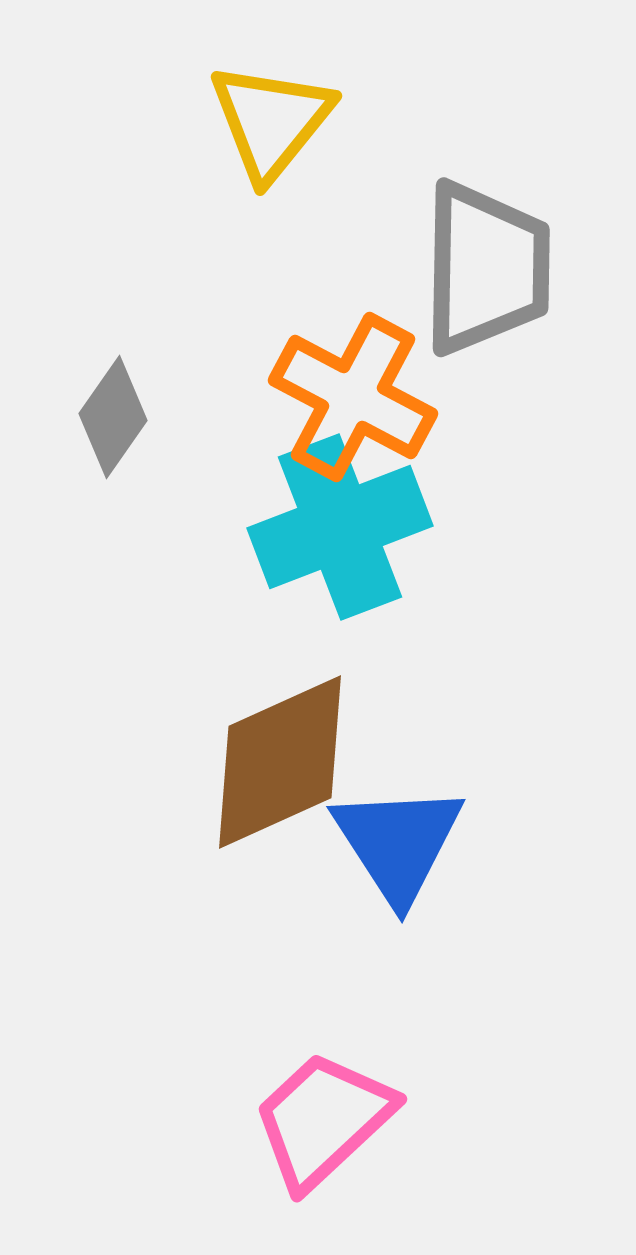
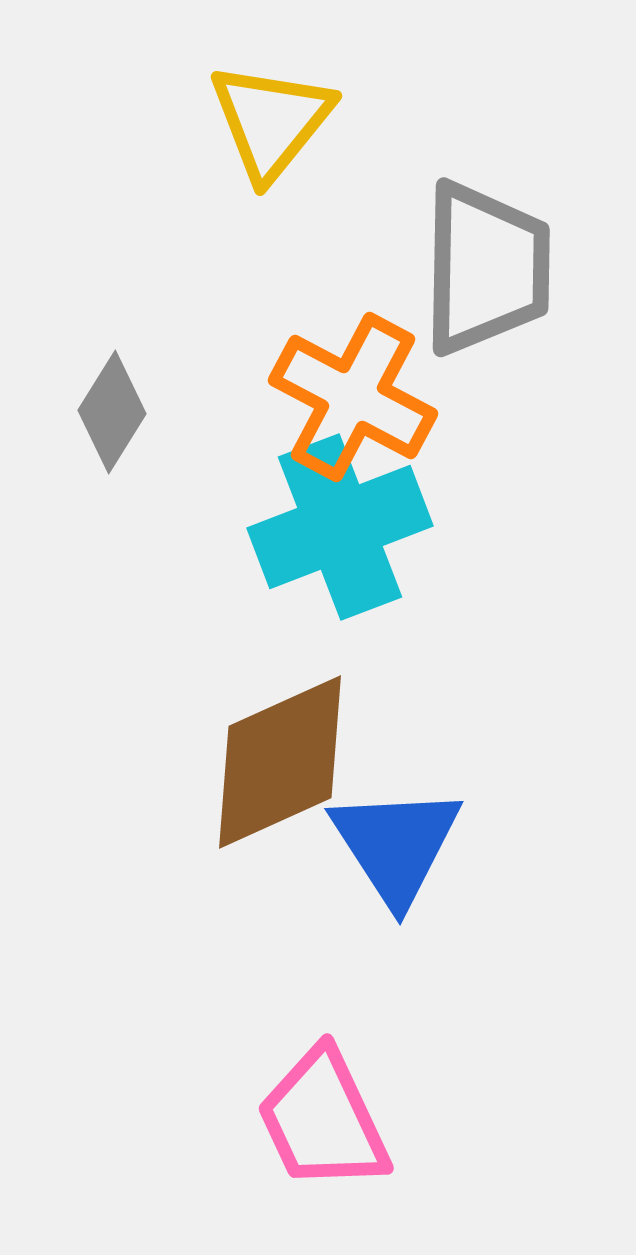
gray diamond: moved 1 px left, 5 px up; rotated 3 degrees counterclockwise
blue triangle: moved 2 px left, 2 px down
pink trapezoid: rotated 72 degrees counterclockwise
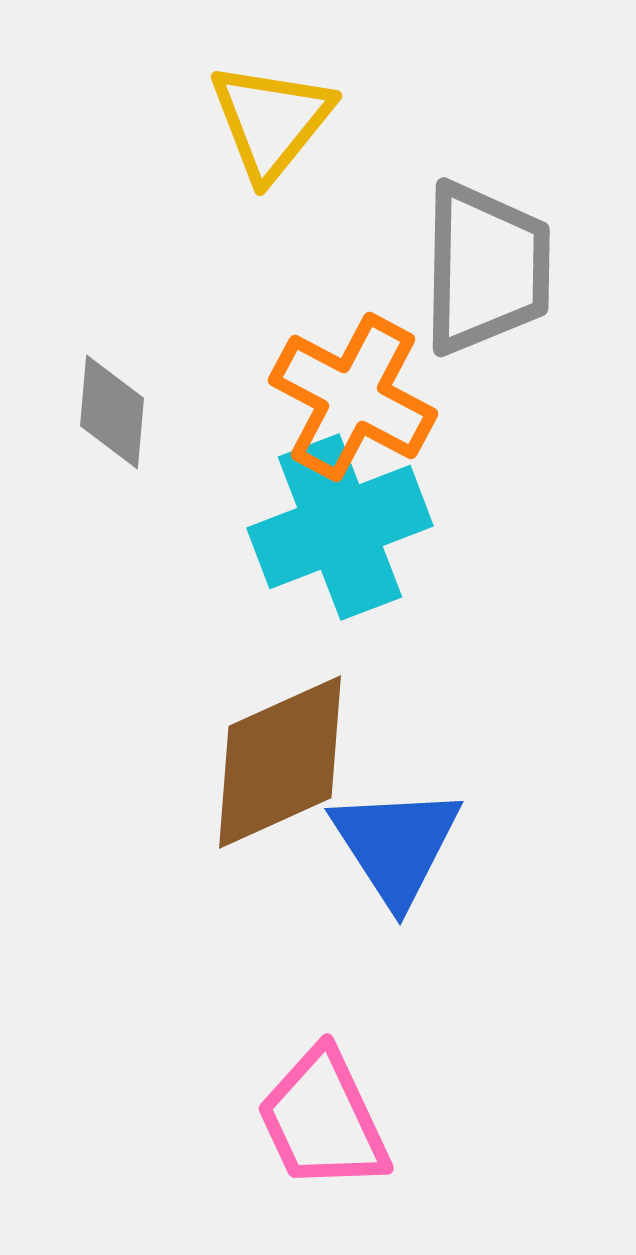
gray diamond: rotated 27 degrees counterclockwise
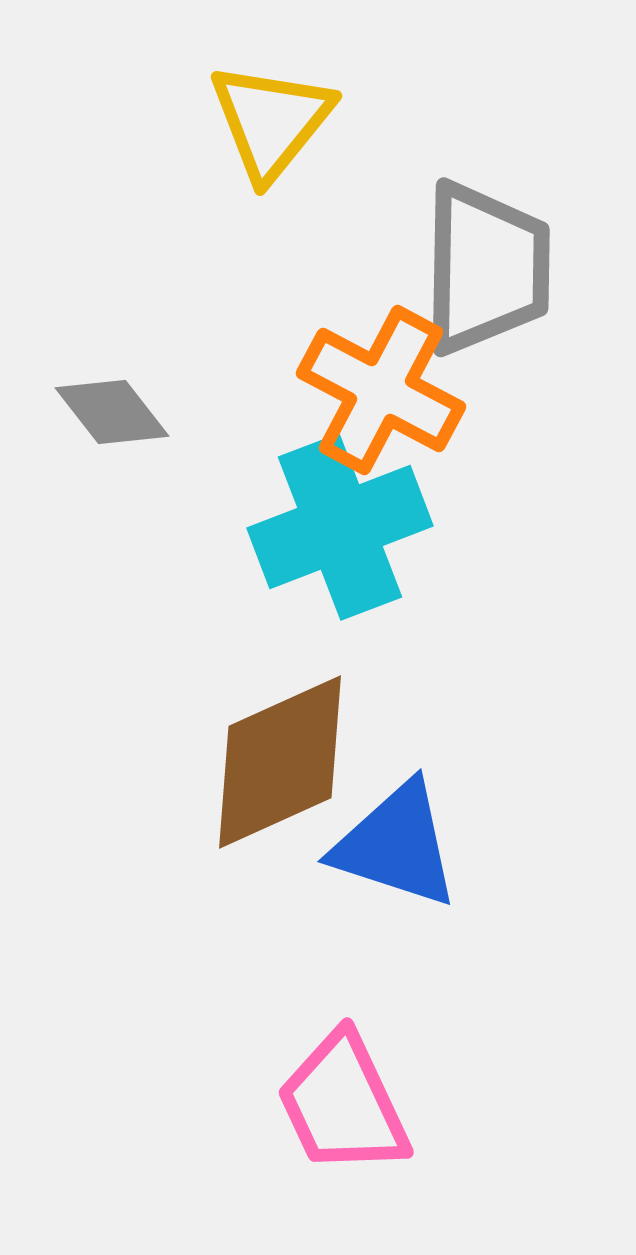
orange cross: moved 28 px right, 7 px up
gray diamond: rotated 43 degrees counterclockwise
blue triangle: rotated 39 degrees counterclockwise
pink trapezoid: moved 20 px right, 16 px up
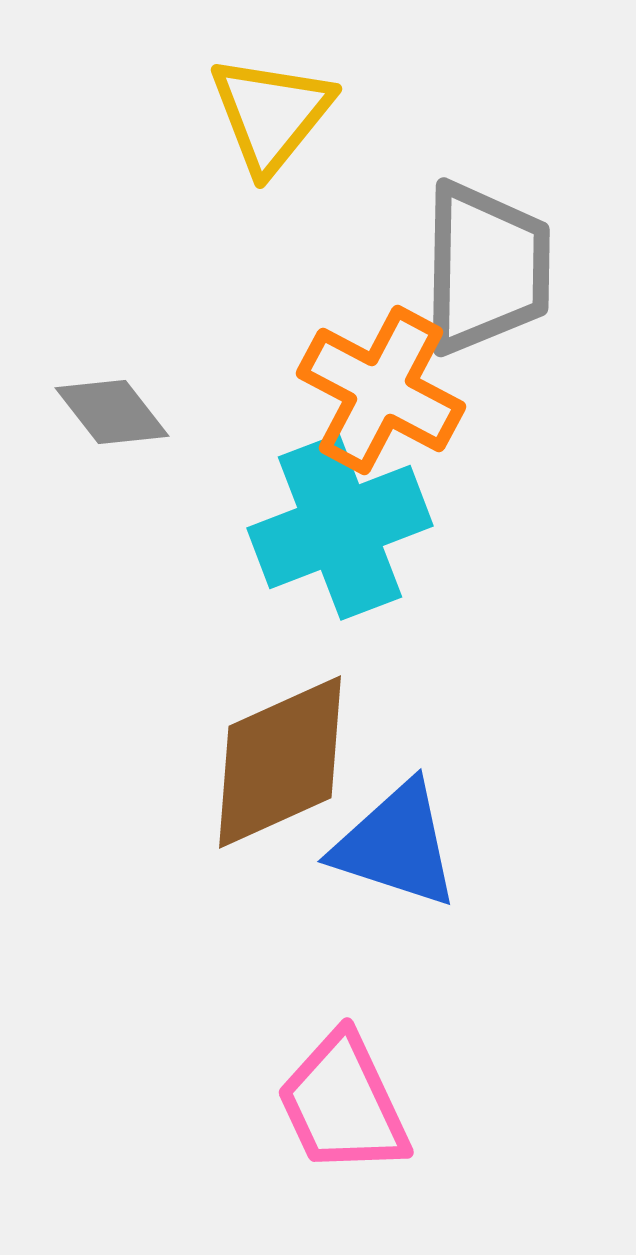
yellow triangle: moved 7 px up
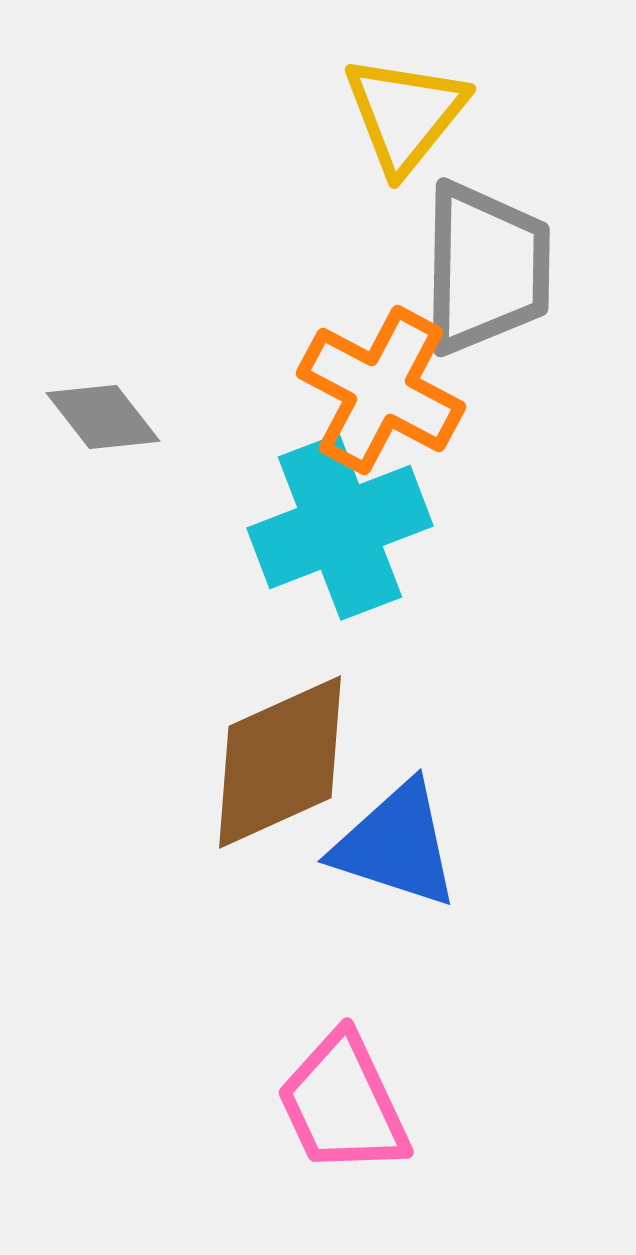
yellow triangle: moved 134 px right
gray diamond: moved 9 px left, 5 px down
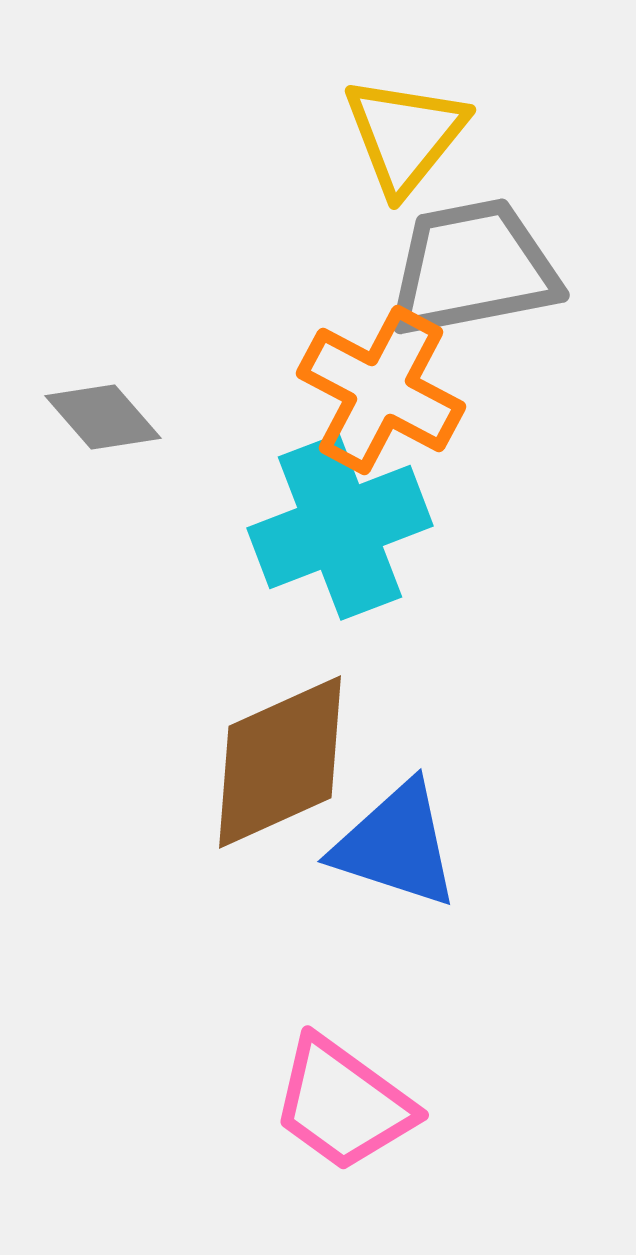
yellow triangle: moved 21 px down
gray trapezoid: moved 13 px left; rotated 102 degrees counterclockwise
gray diamond: rotated 3 degrees counterclockwise
pink trapezoid: rotated 29 degrees counterclockwise
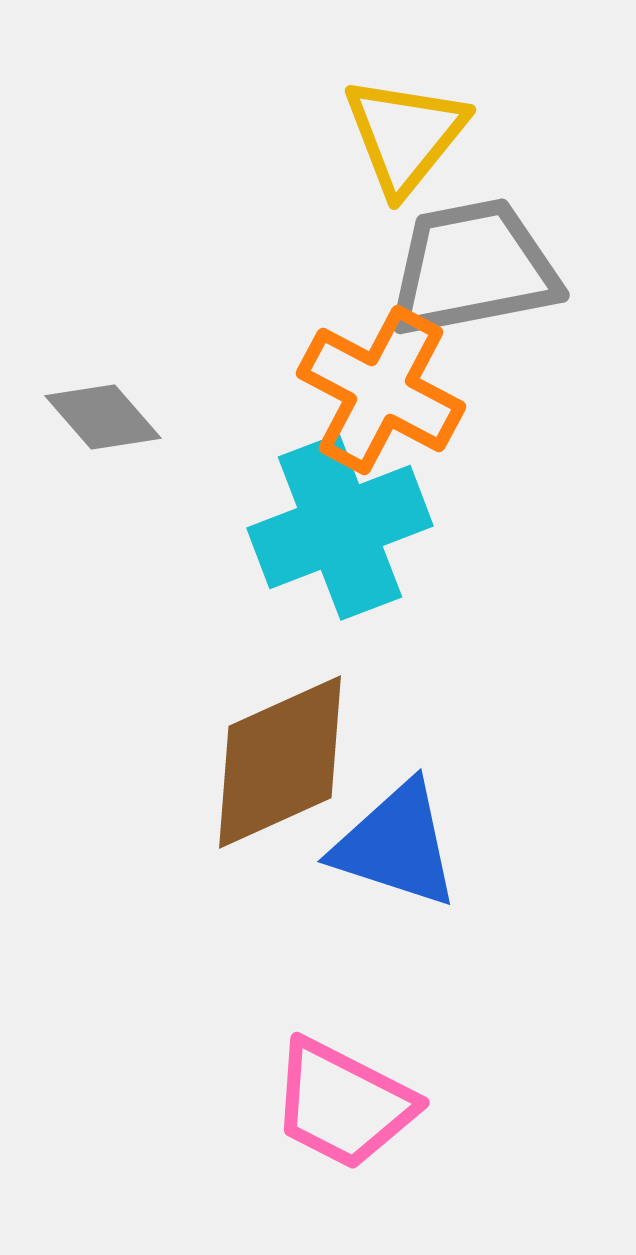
pink trapezoid: rotated 9 degrees counterclockwise
